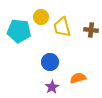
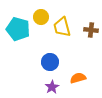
cyan pentagon: moved 1 px left, 2 px up; rotated 10 degrees clockwise
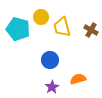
brown cross: rotated 24 degrees clockwise
blue circle: moved 2 px up
orange semicircle: moved 1 px down
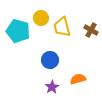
yellow circle: moved 1 px down
cyan pentagon: moved 2 px down
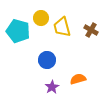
blue circle: moved 3 px left
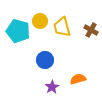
yellow circle: moved 1 px left, 3 px down
blue circle: moved 2 px left
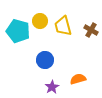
yellow trapezoid: moved 1 px right, 1 px up
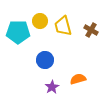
cyan pentagon: moved 1 px down; rotated 15 degrees counterclockwise
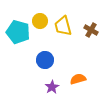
cyan pentagon: rotated 15 degrees clockwise
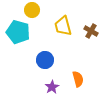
yellow circle: moved 8 px left, 11 px up
brown cross: moved 1 px down
orange semicircle: rotated 91 degrees clockwise
